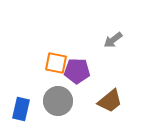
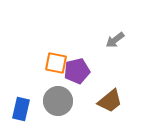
gray arrow: moved 2 px right
purple pentagon: rotated 15 degrees counterclockwise
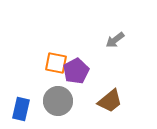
purple pentagon: moved 1 px left; rotated 15 degrees counterclockwise
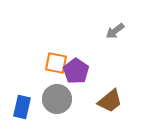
gray arrow: moved 9 px up
purple pentagon: rotated 10 degrees counterclockwise
gray circle: moved 1 px left, 2 px up
blue rectangle: moved 1 px right, 2 px up
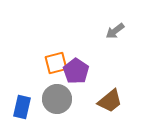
orange square: rotated 25 degrees counterclockwise
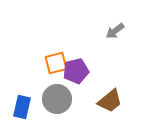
purple pentagon: rotated 25 degrees clockwise
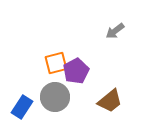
purple pentagon: rotated 15 degrees counterclockwise
gray circle: moved 2 px left, 2 px up
blue rectangle: rotated 20 degrees clockwise
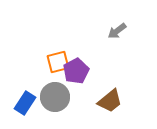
gray arrow: moved 2 px right
orange square: moved 2 px right, 1 px up
blue rectangle: moved 3 px right, 4 px up
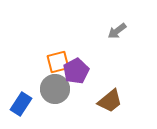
gray circle: moved 8 px up
blue rectangle: moved 4 px left, 1 px down
